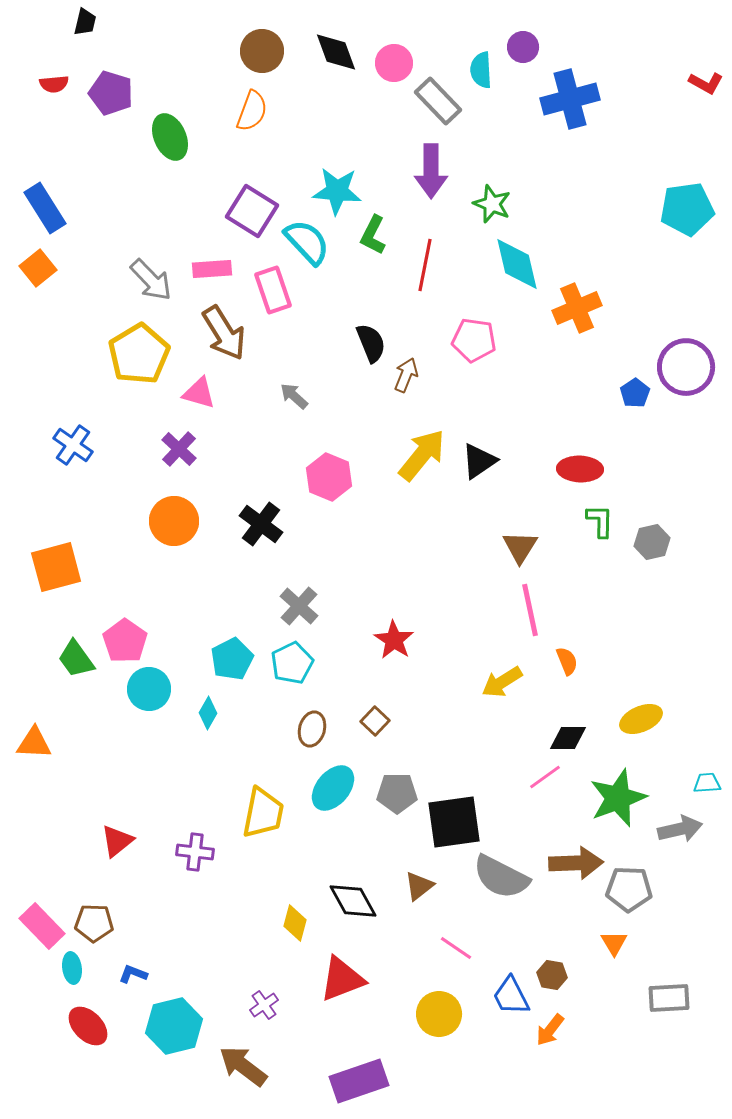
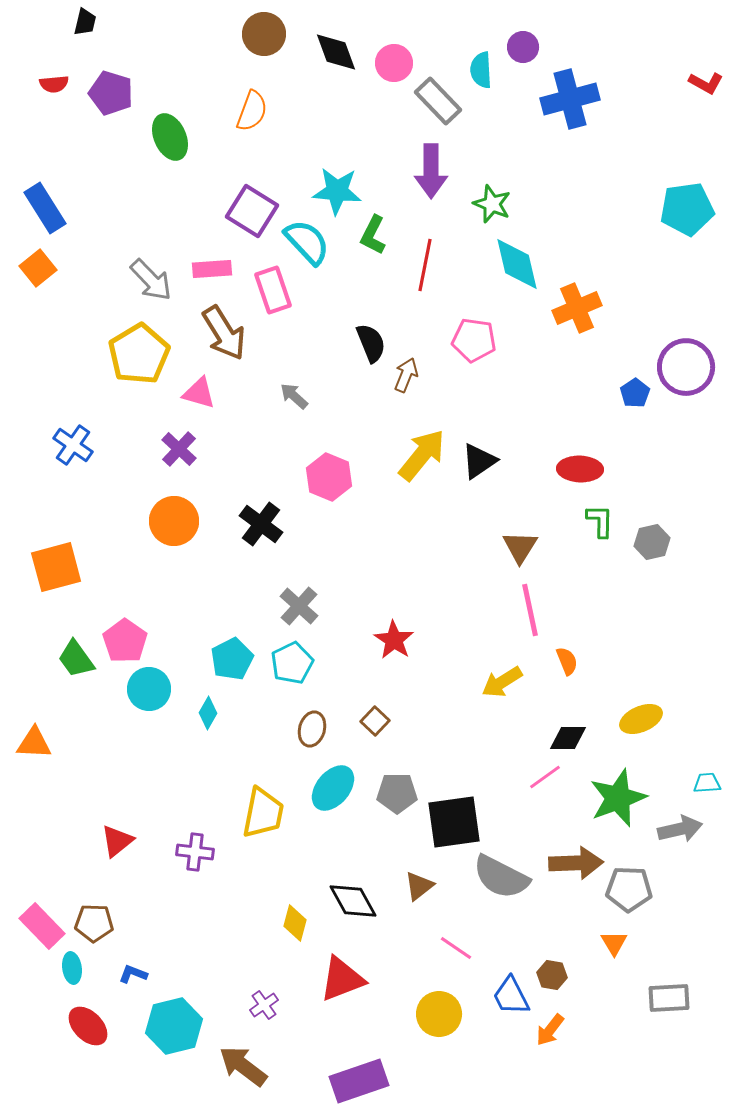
brown circle at (262, 51): moved 2 px right, 17 px up
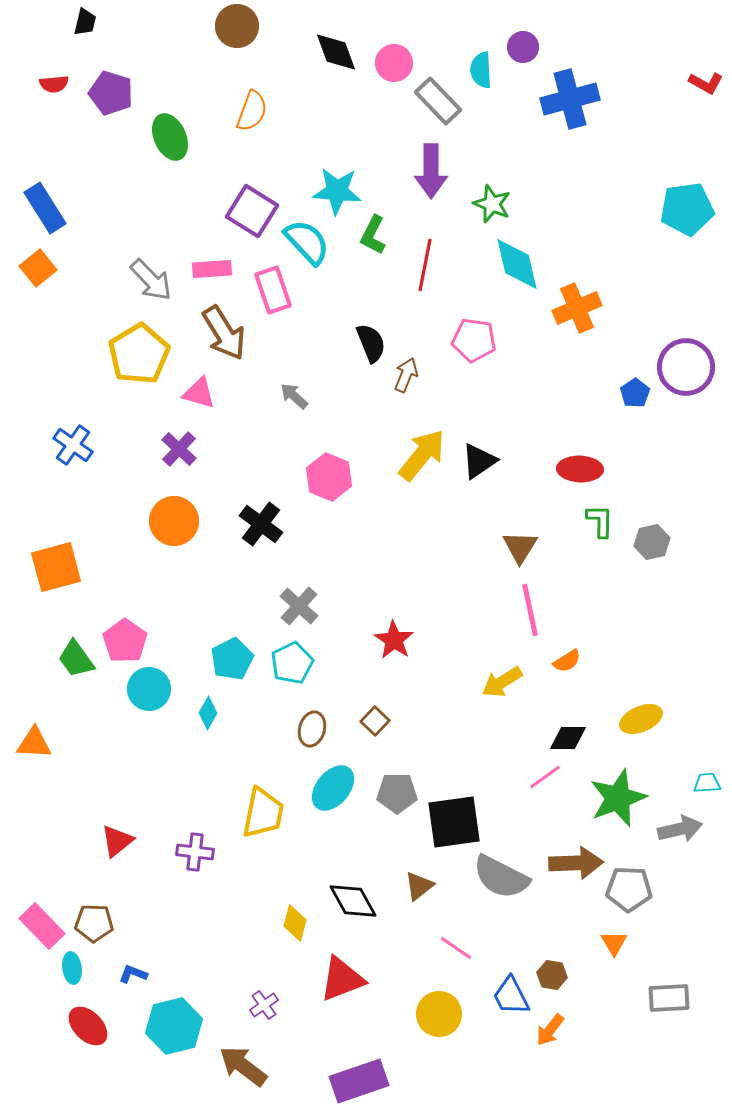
brown circle at (264, 34): moved 27 px left, 8 px up
orange semicircle at (567, 661): rotated 80 degrees clockwise
